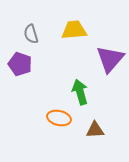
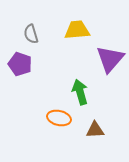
yellow trapezoid: moved 3 px right
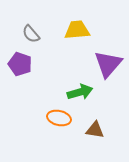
gray semicircle: rotated 24 degrees counterclockwise
purple triangle: moved 2 px left, 5 px down
green arrow: rotated 90 degrees clockwise
brown triangle: rotated 12 degrees clockwise
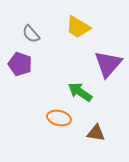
yellow trapezoid: moved 1 px right, 3 px up; rotated 144 degrees counterclockwise
green arrow: rotated 130 degrees counterclockwise
brown triangle: moved 1 px right, 3 px down
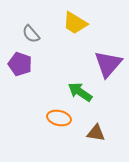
yellow trapezoid: moved 3 px left, 4 px up
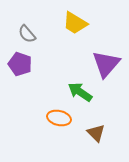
gray semicircle: moved 4 px left
purple triangle: moved 2 px left
brown triangle: rotated 36 degrees clockwise
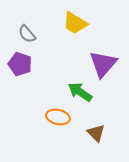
purple triangle: moved 3 px left
orange ellipse: moved 1 px left, 1 px up
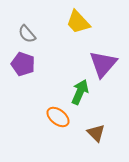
yellow trapezoid: moved 3 px right, 1 px up; rotated 16 degrees clockwise
purple pentagon: moved 3 px right
green arrow: rotated 80 degrees clockwise
orange ellipse: rotated 25 degrees clockwise
